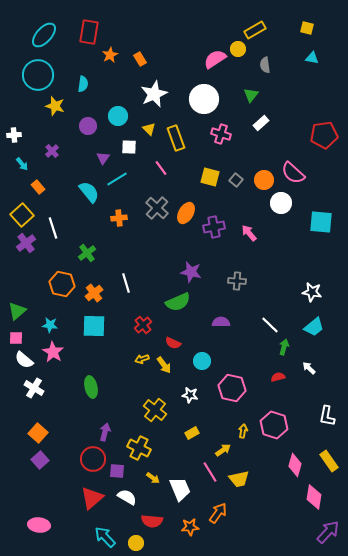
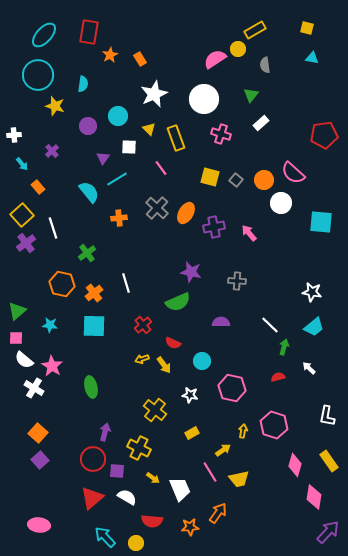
pink star at (53, 352): moved 1 px left, 14 px down
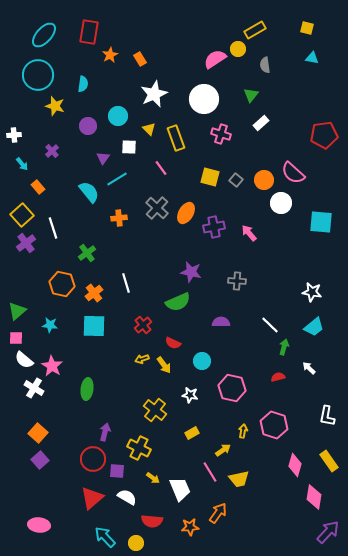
green ellipse at (91, 387): moved 4 px left, 2 px down; rotated 20 degrees clockwise
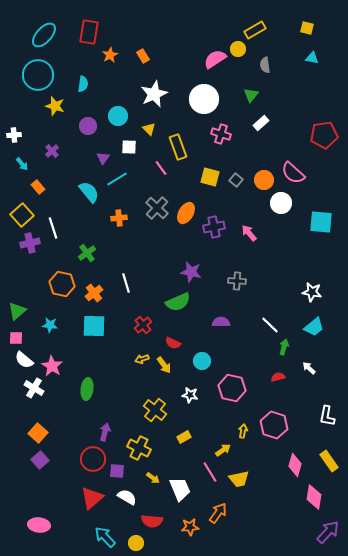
orange rectangle at (140, 59): moved 3 px right, 3 px up
yellow rectangle at (176, 138): moved 2 px right, 9 px down
purple cross at (26, 243): moved 4 px right; rotated 24 degrees clockwise
yellow rectangle at (192, 433): moved 8 px left, 4 px down
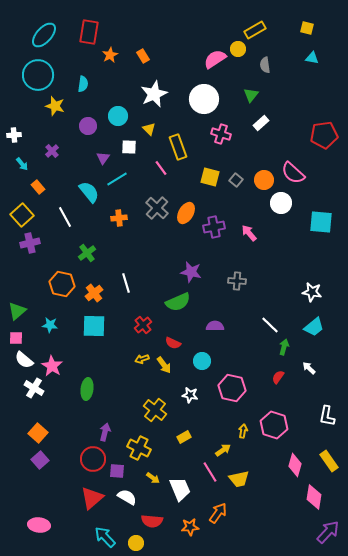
white line at (53, 228): moved 12 px right, 11 px up; rotated 10 degrees counterclockwise
purple semicircle at (221, 322): moved 6 px left, 4 px down
red semicircle at (278, 377): rotated 40 degrees counterclockwise
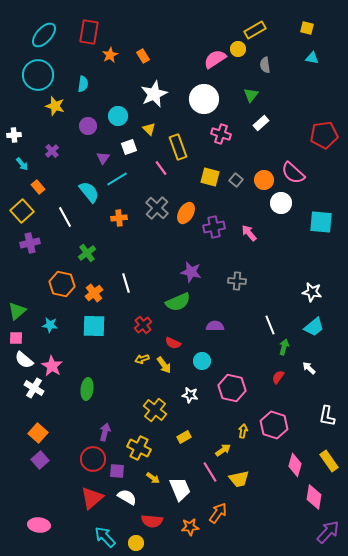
white square at (129, 147): rotated 21 degrees counterclockwise
yellow square at (22, 215): moved 4 px up
white line at (270, 325): rotated 24 degrees clockwise
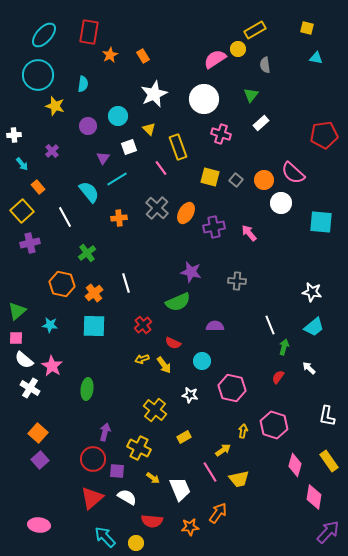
cyan triangle at (312, 58): moved 4 px right
white cross at (34, 388): moved 4 px left
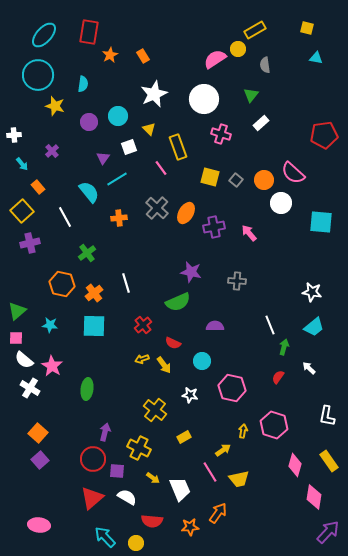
purple circle at (88, 126): moved 1 px right, 4 px up
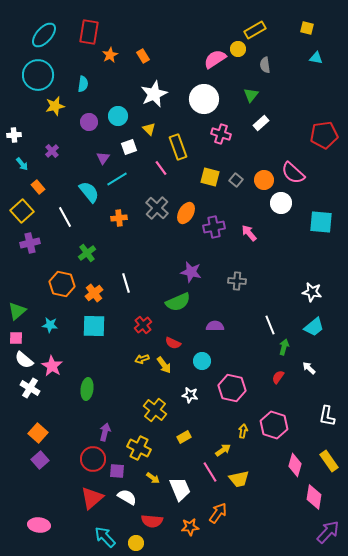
yellow star at (55, 106): rotated 30 degrees counterclockwise
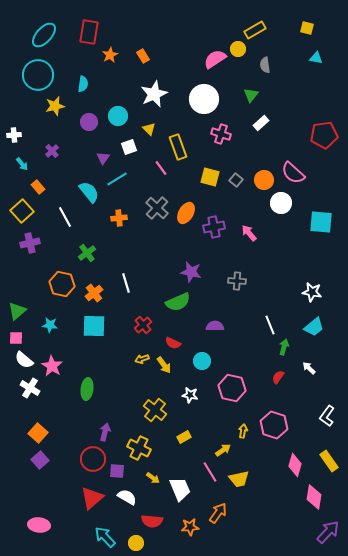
white L-shape at (327, 416): rotated 25 degrees clockwise
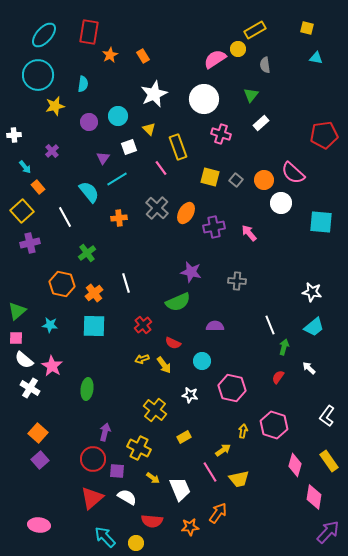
cyan arrow at (22, 164): moved 3 px right, 3 px down
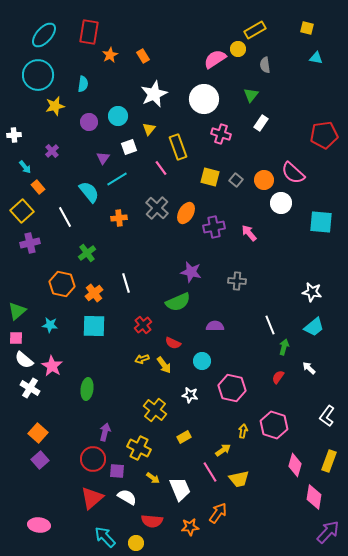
white rectangle at (261, 123): rotated 14 degrees counterclockwise
yellow triangle at (149, 129): rotated 24 degrees clockwise
yellow rectangle at (329, 461): rotated 55 degrees clockwise
